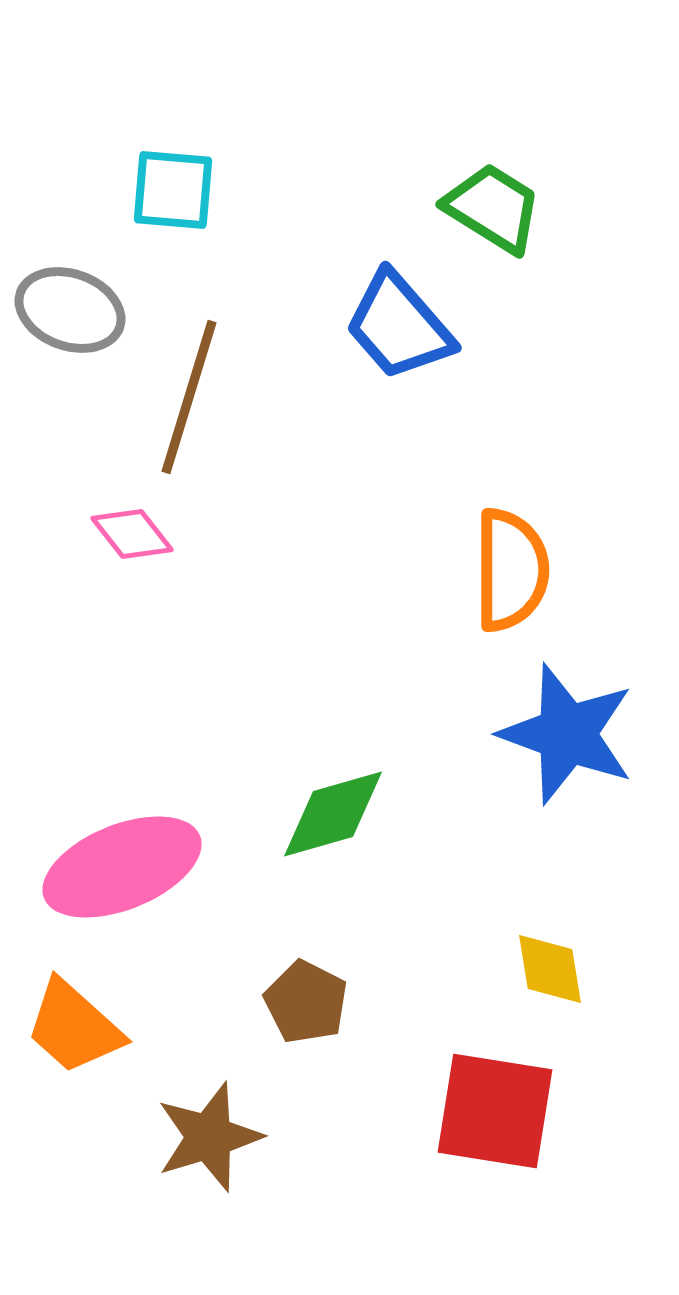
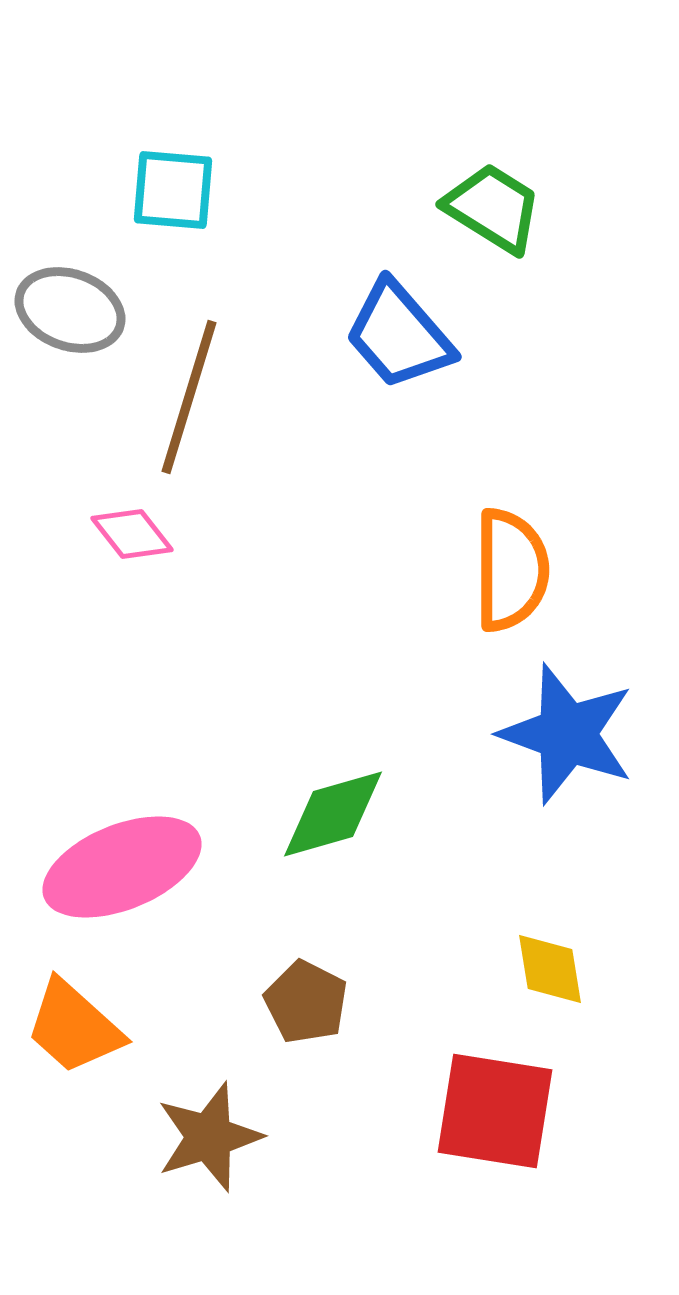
blue trapezoid: moved 9 px down
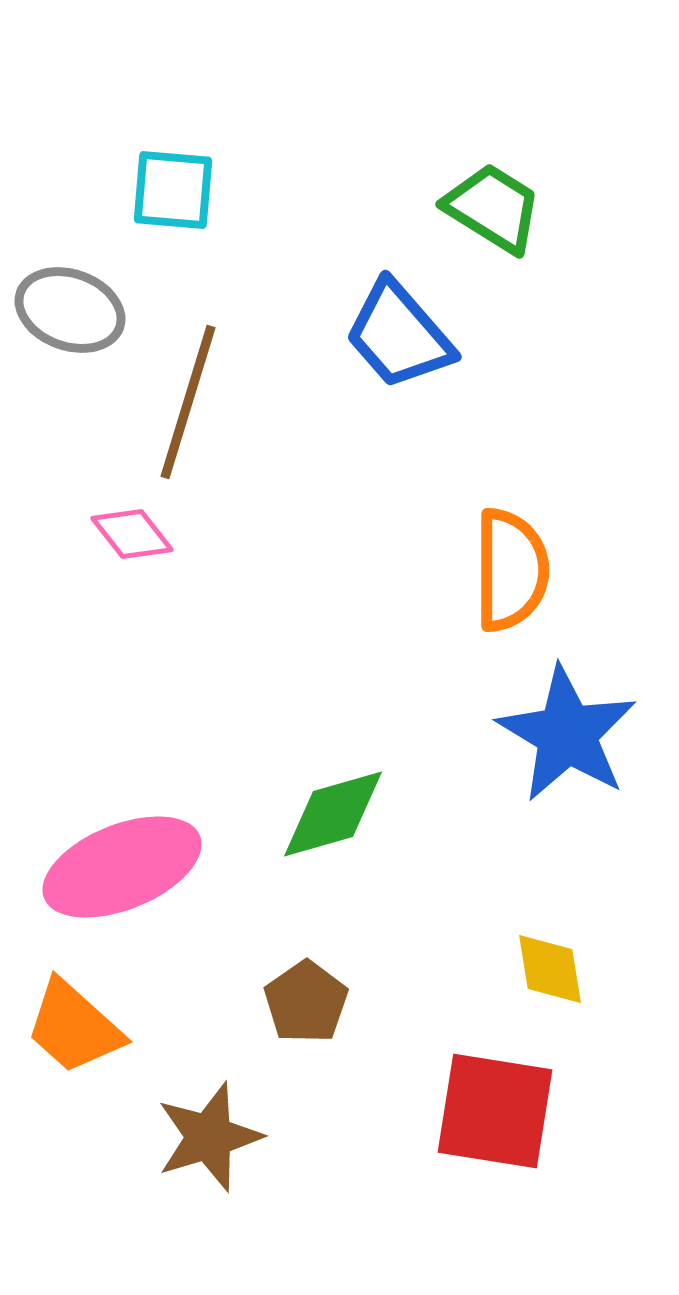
brown line: moved 1 px left, 5 px down
blue star: rotated 11 degrees clockwise
brown pentagon: rotated 10 degrees clockwise
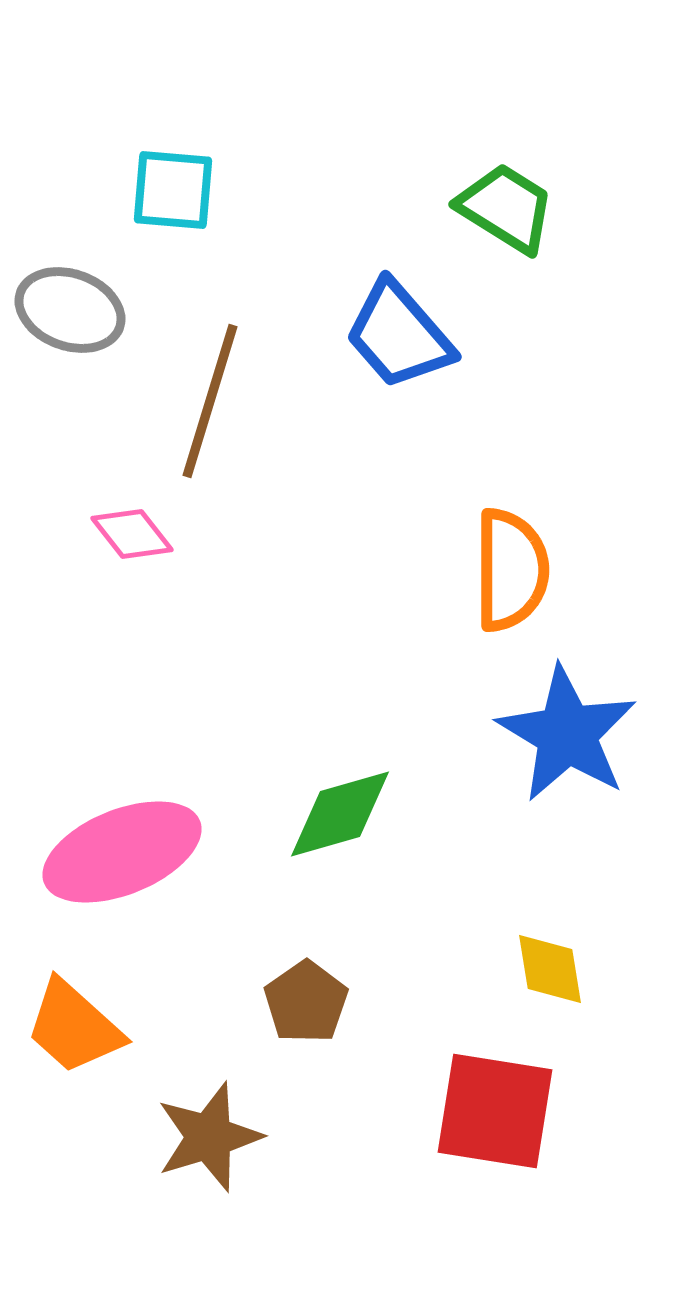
green trapezoid: moved 13 px right
brown line: moved 22 px right, 1 px up
green diamond: moved 7 px right
pink ellipse: moved 15 px up
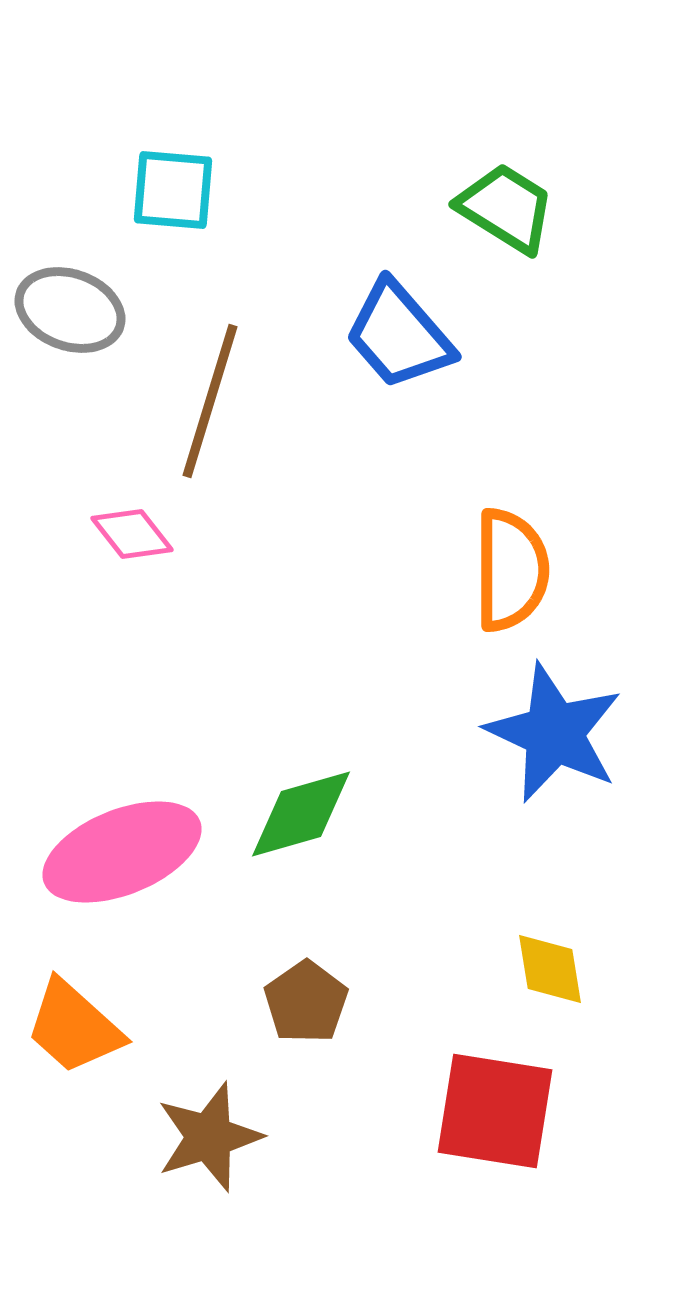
blue star: moved 13 px left, 1 px up; rotated 6 degrees counterclockwise
green diamond: moved 39 px left
